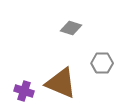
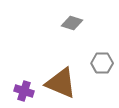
gray diamond: moved 1 px right, 5 px up
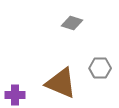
gray hexagon: moved 2 px left, 5 px down
purple cross: moved 9 px left, 4 px down; rotated 18 degrees counterclockwise
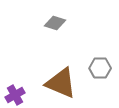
gray diamond: moved 17 px left
purple cross: rotated 30 degrees counterclockwise
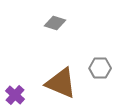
purple cross: rotated 18 degrees counterclockwise
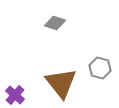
gray hexagon: rotated 15 degrees clockwise
brown triangle: rotated 28 degrees clockwise
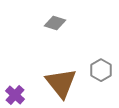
gray hexagon: moved 1 px right, 2 px down; rotated 15 degrees clockwise
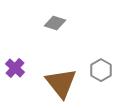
purple cross: moved 27 px up
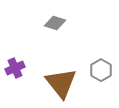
purple cross: rotated 24 degrees clockwise
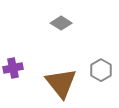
gray diamond: moved 6 px right; rotated 15 degrees clockwise
purple cross: moved 2 px left; rotated 12 degrees clockwise
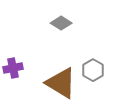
gray hexagon: moved 8 px left
brown triangle: rotated 20 degrees counterclockwise
